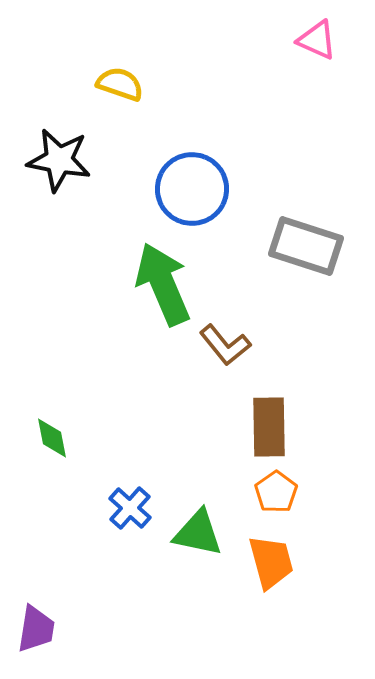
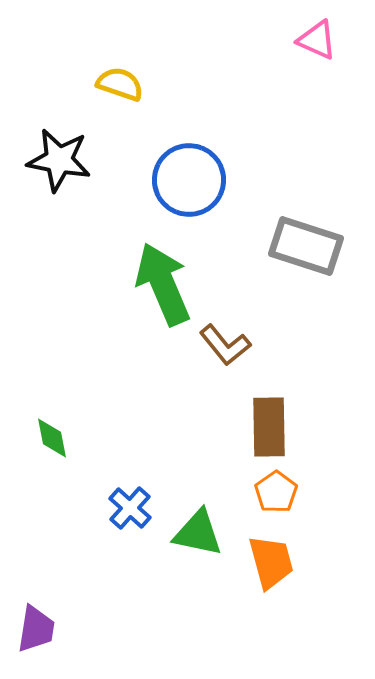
blue circle: moved 3 px left, 9 px up
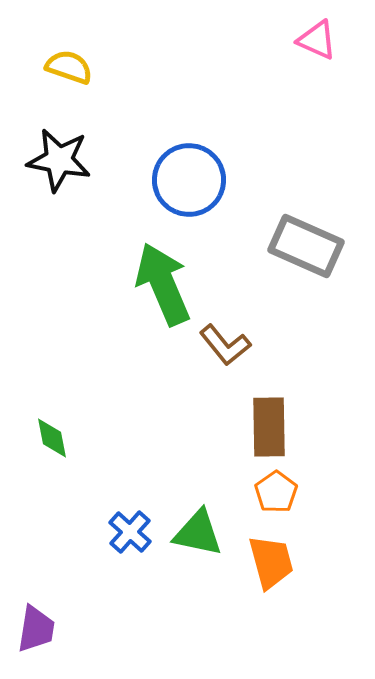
yellow semicircle: moved 51 px left, 17 px up
gray rectangle: rotated 6 degrees clockwise
blue cross: moved 24 px down
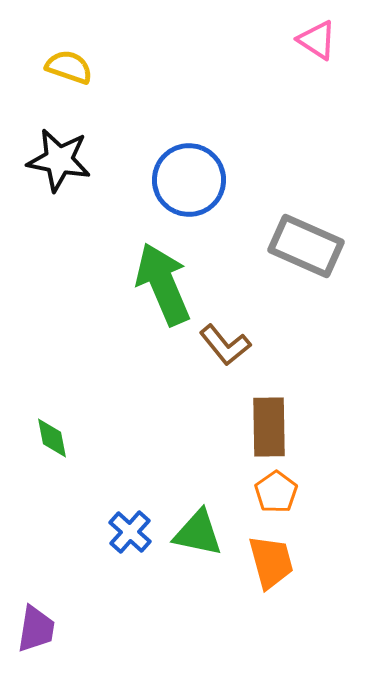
pink triangle: rotated 9 degrees clockwise
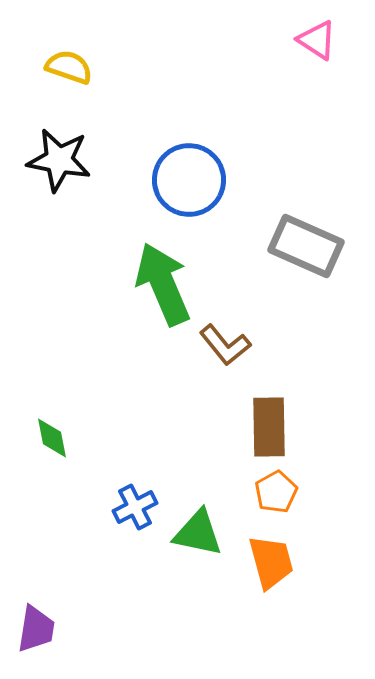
orange pentagon: rotated 6 degrees clockwise
blue cross: moved 5 px right, 25 px up; rotated 21 degrees clockwise
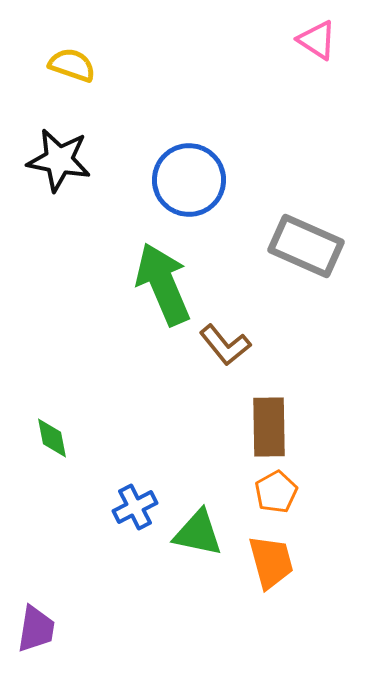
yellow semicircle: moved 3 px right, 2 px up
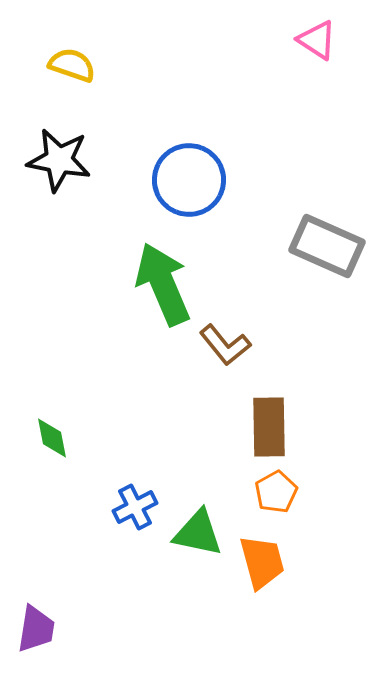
gray rectangle: moved 21 px right
orange trapezoid: moved 9 px left
